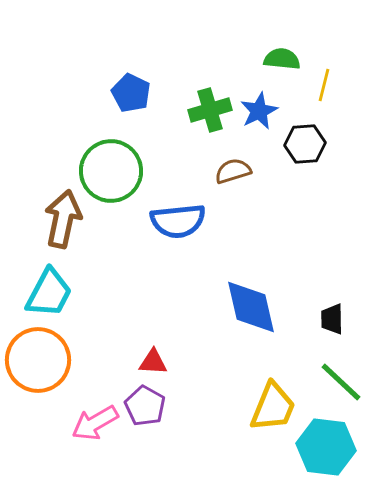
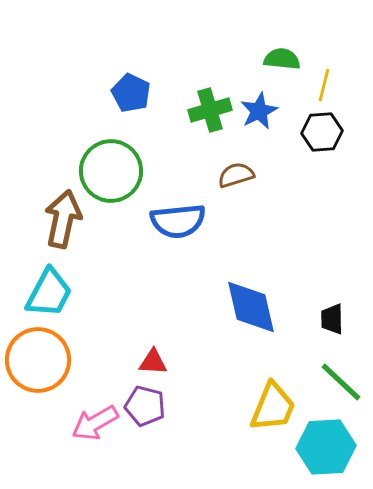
black hexagon: moved 17 px right, 12 px up
brown semicircle: moved 3 px right, 4 px down
purple pentagon: rotated 15 degrees counterclockwise
cyan hexagon: rotated 10 degrees counterclockwise
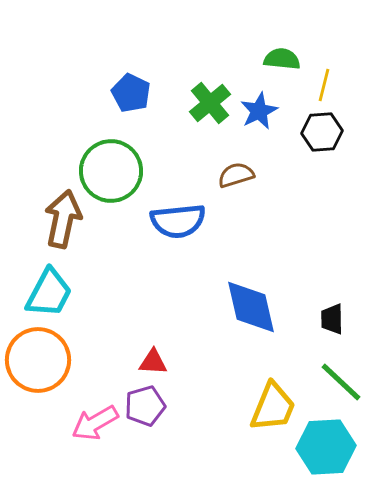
green cross: moved 7 px up; rotated 24 degrees counterclockwise
purple pentagon: rotated 30 degrees counterclockwise
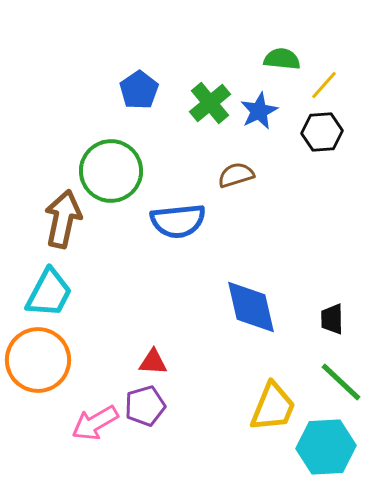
yellow line: rotated 28 degrees clockwise
blue pentagon: moved 8 px right, 3 px up; rotated 12 degrees clockwise
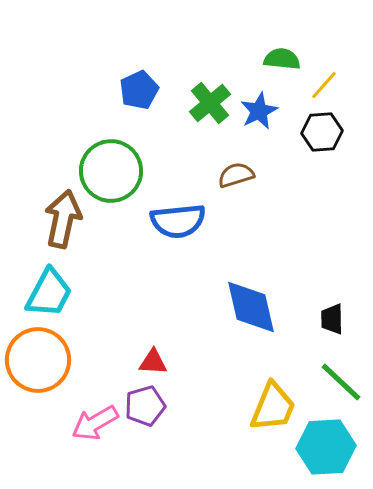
blue pentagon: rotated 9 degrees clockwise
